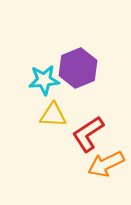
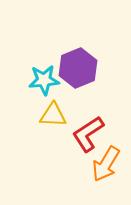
orange arrow: rotated 33 degrees counterclockwise
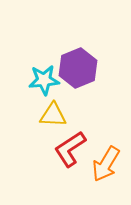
red L-shape: moved 18 px left, 15 px down
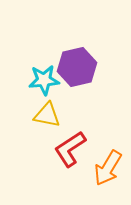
purple hexagon: moved 1 px left, 1 px up; rotated 9 degrees clockwise
yellow triangle: moved 6 px left; rotated 8 degrees clockwise
orange arrow: moved 2 px right, 4 px down
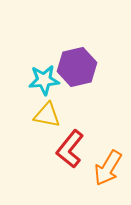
red L-shape: rotated 18 degrees counterclockwise
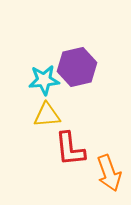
yellow triangle: rotated 16 degrees counterclockwise
red L-shape: rotated 45 degrees counterclockwise
orange arrow: moved 1 px right, 5 px down; rotated 51 degrees counterclockwise
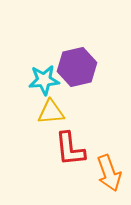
yellow triangle: moved 4 px right, 3 px up
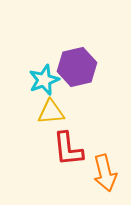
cyan star: rotated 16 degrees counterclockwise
red L-shape: moved 2 px left
orange arrow: moved 4 px left; rotated 6 degrees clockwise
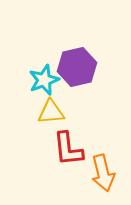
orange arrow: moved 2 px left
